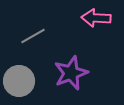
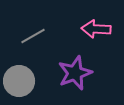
pink arrow: moved 11 px down
purple star: moved 4 px right
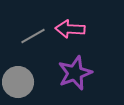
pink arrow: moved 26 px left
gray circle: moved 1 px left, 1 px down
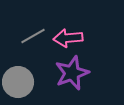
pink arrow: moved 2 px left, 9 px down; rotated 8 degrees counterclockwise
purple star: moved 3 px left
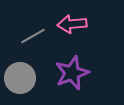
pink arrow: moved 4 px right, 14 px up
gray circle: moved 2 px right, 4 px up
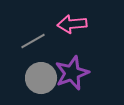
gray line: moved 5 px down
gray circle: moved 21 px right
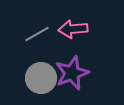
pink arrow: moved 1 px right, 5 px down
gray line: moved 4 px right, 7 px up
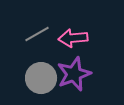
pink arrow: moved 9 px down
purple star: moved 2 px right, 1 px down
